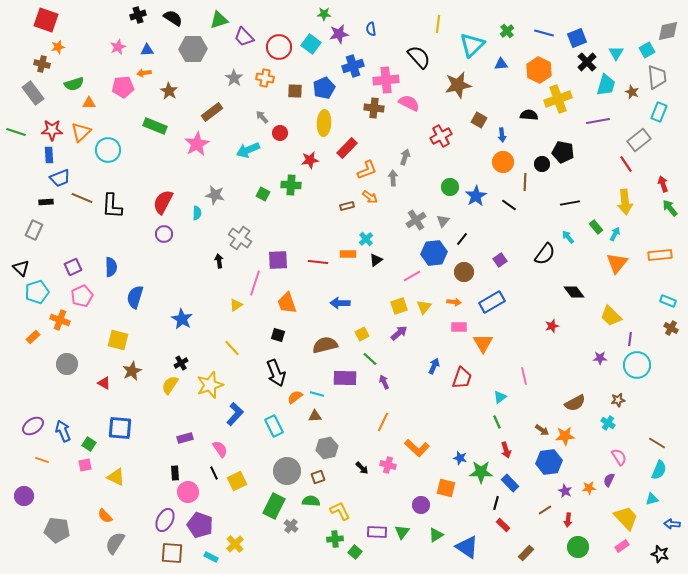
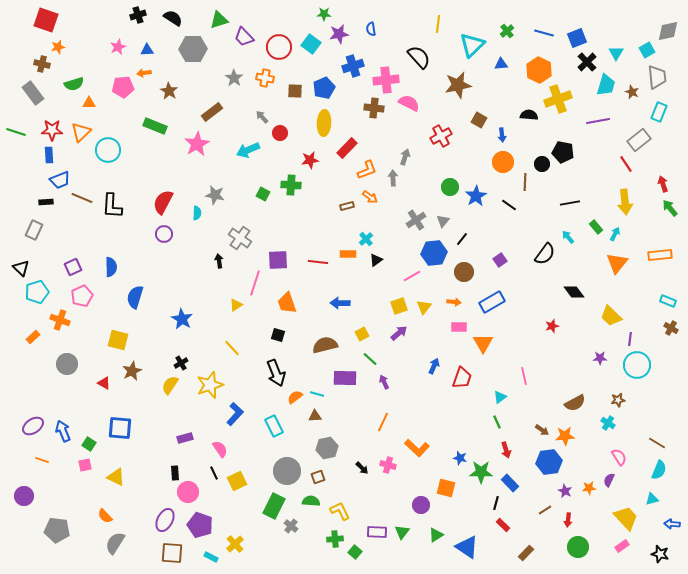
blue trapezoid at (60, 178): moved 2 px down
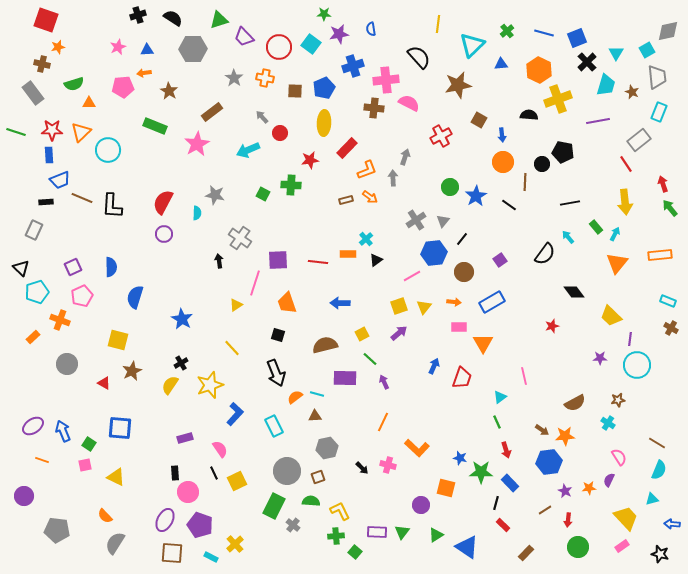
brown rectangle at (347, 206): moved 1 px left, 6 px up
gray cross at (291, 526): moved 2 px right, 1 px up
green cross at (335, 539): moved 1 px right, 3 px up
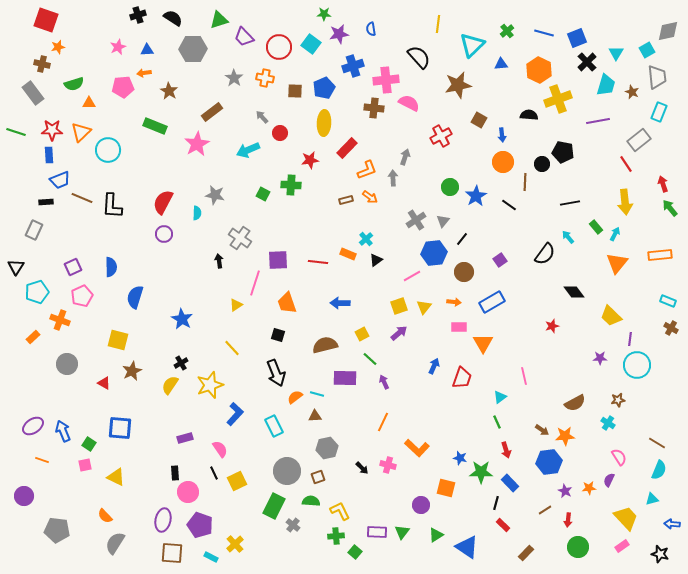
orange rectangle at (348, 254): rotated 21 degrees clockwise
black triangle at (21, 268): moved 5 px left, 1 px up; rotated 18 degrees clockwise
purple ellipse at (165, 520): moved 2 px left; rotated 15 degrees counterclockwise
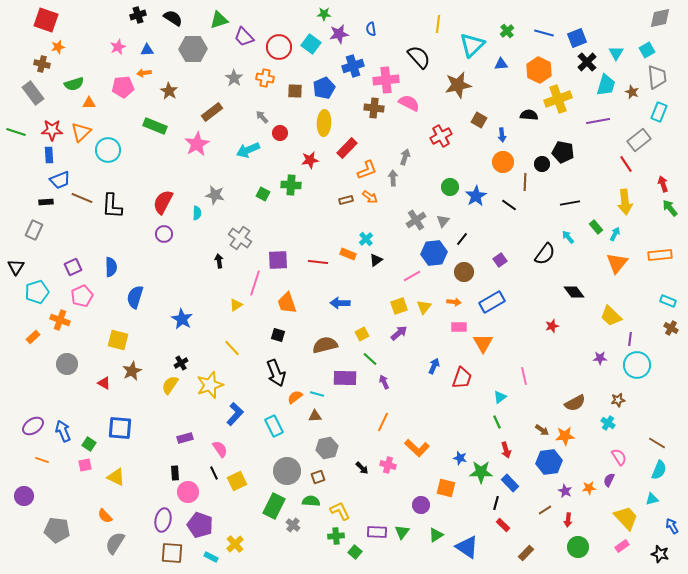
gray diamond at (668, 31): moved 8 px left, 13 px up
blue arrow at (672, 524): moved 2 px down; rotated 56 degrees clockwise
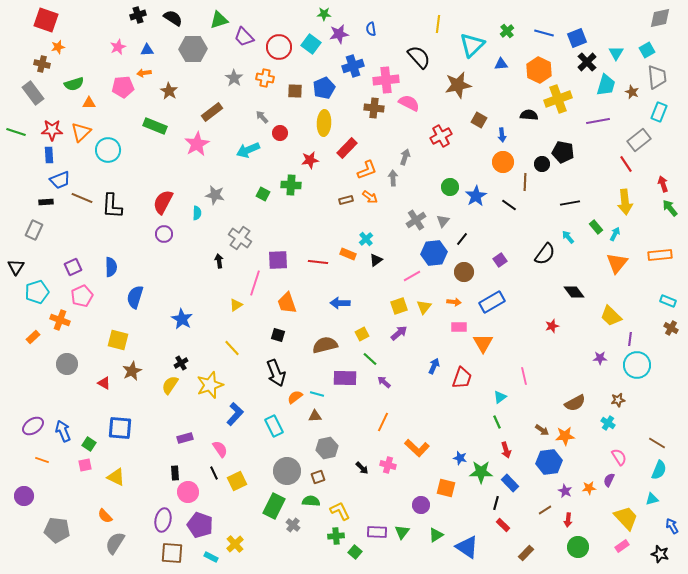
purple arrow at (384, 382): rotated 24 degrees counterclockwise
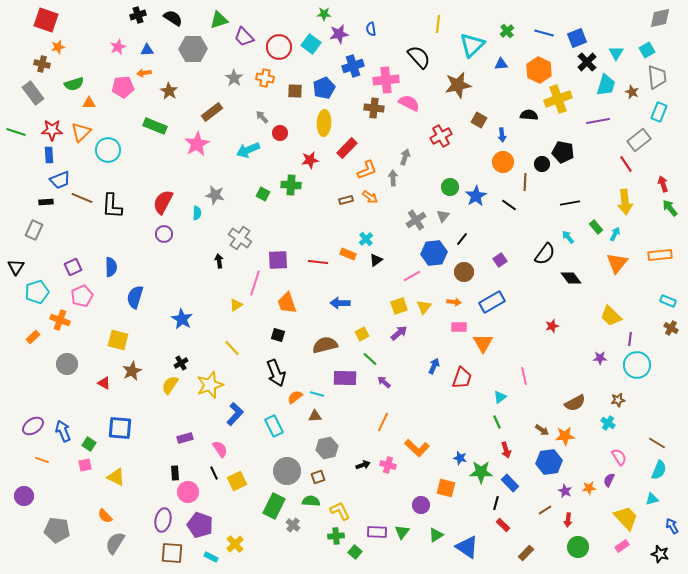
gray triangle at (443, 221): moved 5 px up
black diamond at (574, 292): moved 3 px left, 14 px up
black arrow at (362, 468): moved 1 px right, 3 px up; rotated 64 degrees counterclockwise
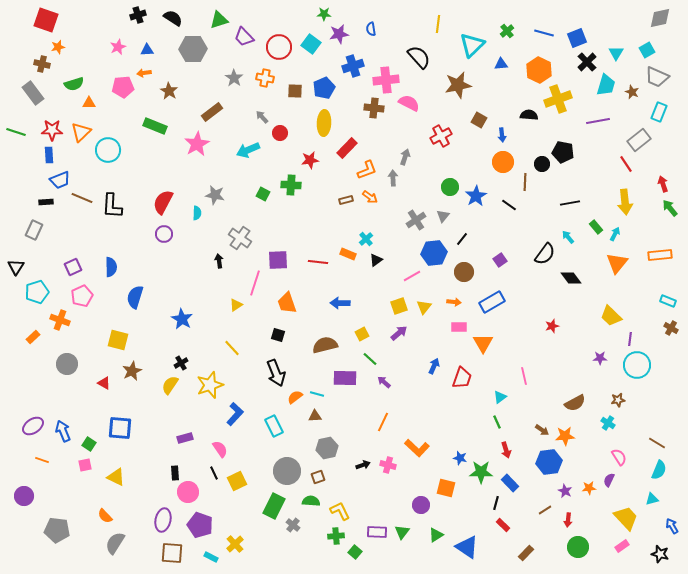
gray trapezoid at (657, 77): rotated 120 degrees clockwise
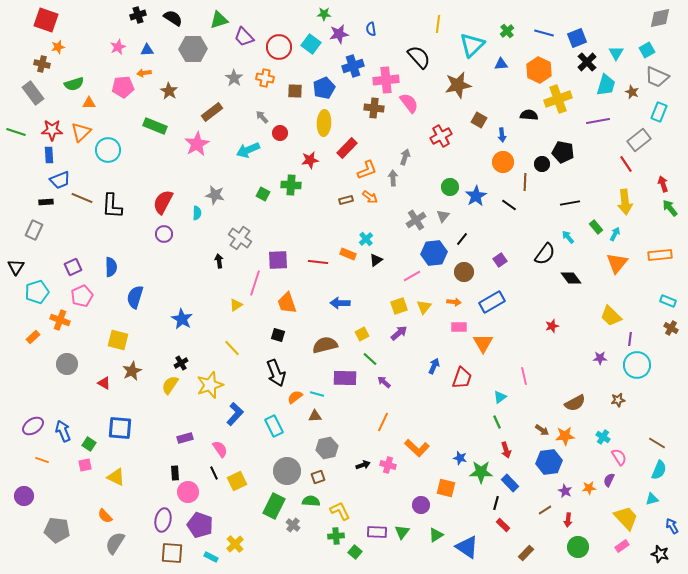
pink semicircle at (409, 103): rotated 25 degrees clockwise
cyan cross at (608, 423): moved 5 px left, 14 px down
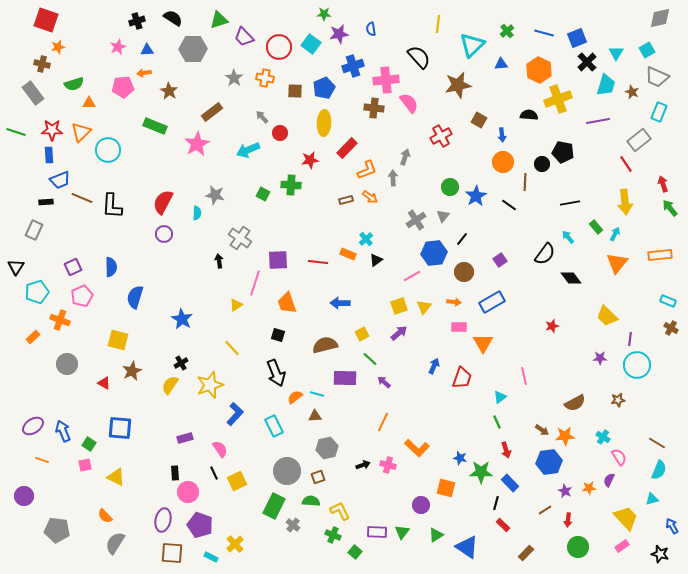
black cross at (138, 15): moved 1 px left, 6 px down
yellow trapezoid at (611, 316): moved 4 px left
green cross at (336, 536): moved 3 px left, 1 px up; rotated 28 degrees clockwise
